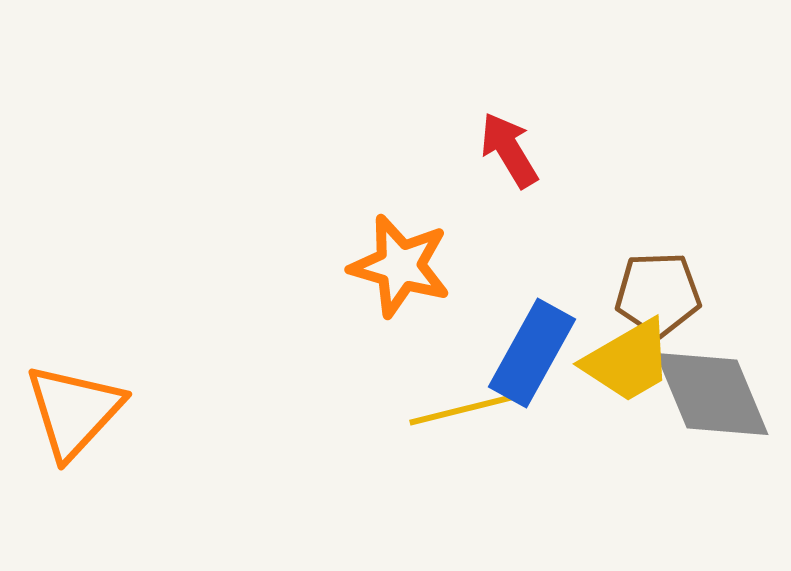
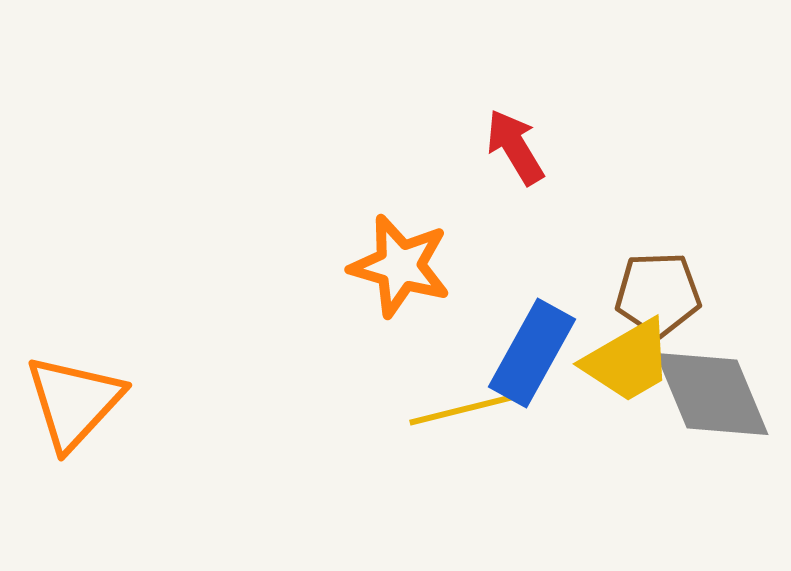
red arrow: moved 6 px right, 3 px up
orange triangle: moved 9 px up
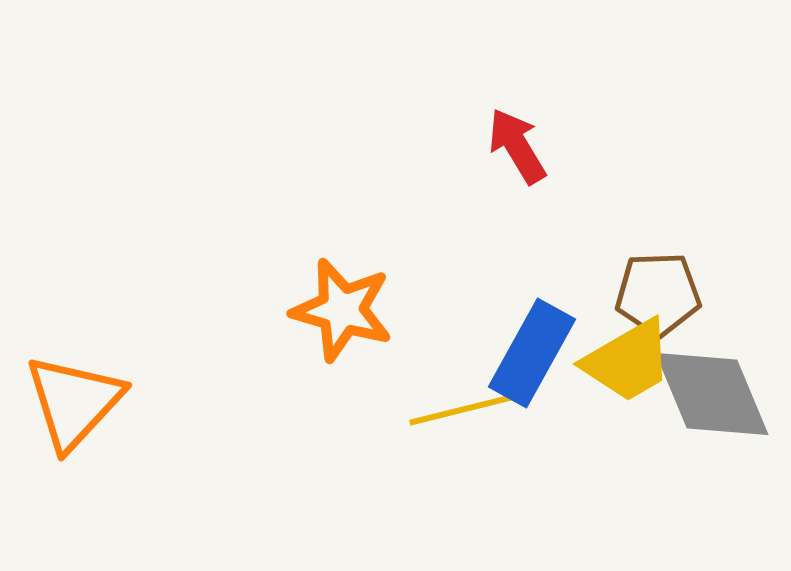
red arrow: moved 2 px right, 1 px up
orange star: moved 58 px left, 44 px down
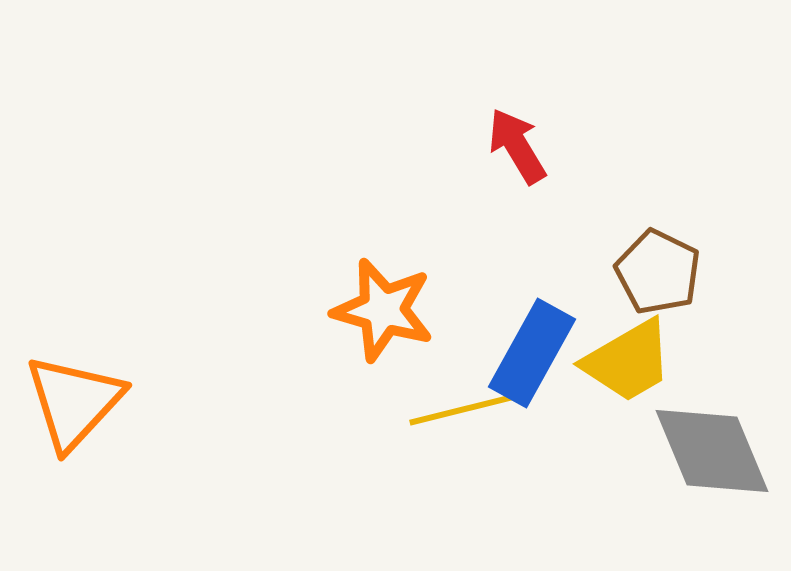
brown pentagon: moved 22 px up; rotated 28 degrees clockwise
orange star: moved 41 px right
gray diamond: moved 57 px down
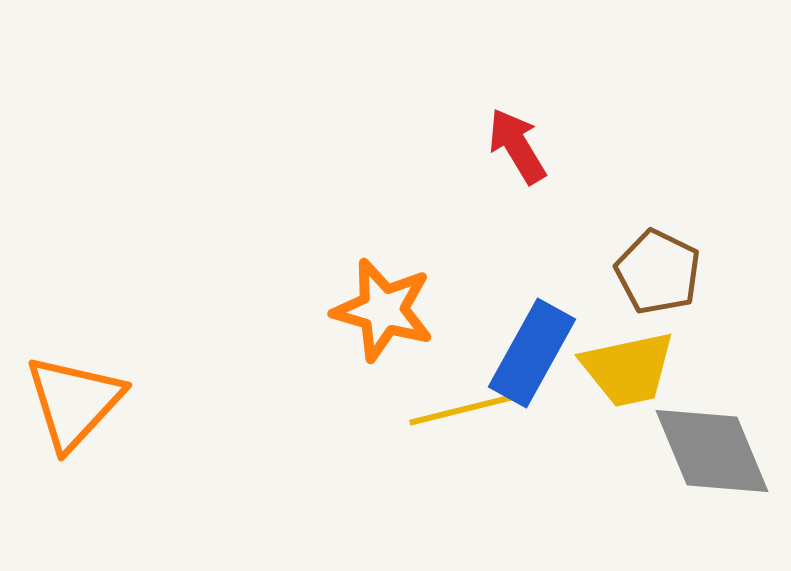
yellow trapezoid: moved 8 px down; rotated 18 degrees clockwise
